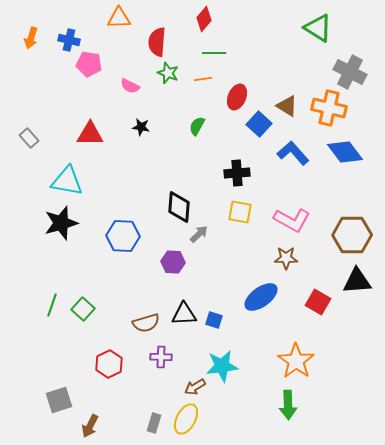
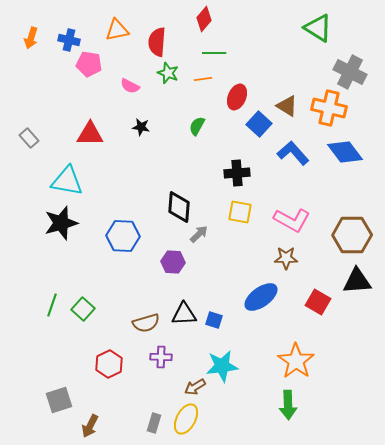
orange triangle at (119, 18): moved 2 px left, 12 px down; rotated 10 degrees counterclockwise
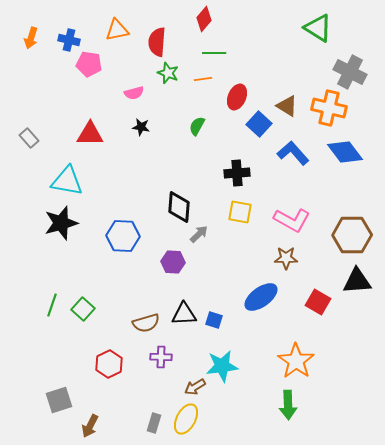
pink semicircle at (130, 86): moved 4 px right, 7 px down; rotated 42 degrees counterclockwise
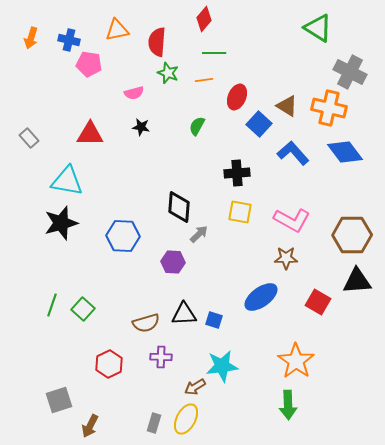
orange line at (203, 79): moved 1 px right, 1 px down
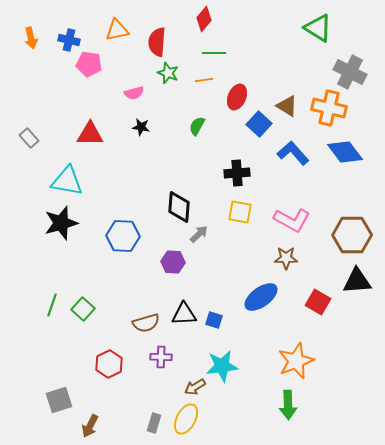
orange arrow at (31, 38): rotated 30 degrees counterclockwise
orange star at (296, 361): rotated 15 degrees clockwise
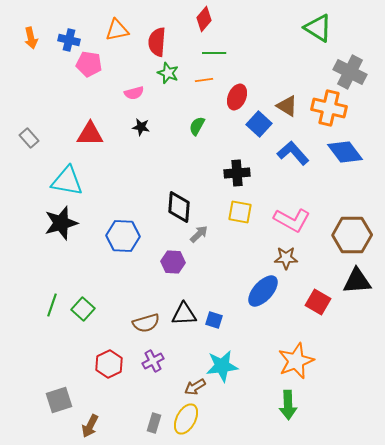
blue ellipse at (261, 297): moved 2 px right, 6 px up; rotated 12 degrees counterclockwise
purple cross at (161, 357): moved 8 px left, 4 px down; rotated 30 degrees counterclockwise
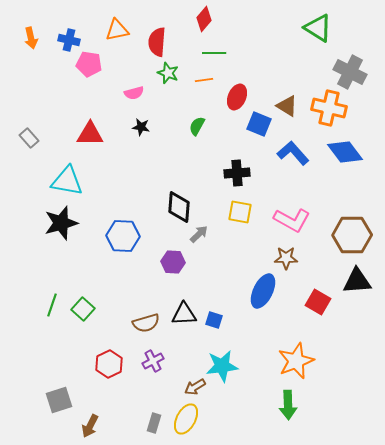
blue square at (259, 124): rotated 20 degrees counterclockwise
blue ellipse at (263, 291): rotated 16 degrees counterclockwise
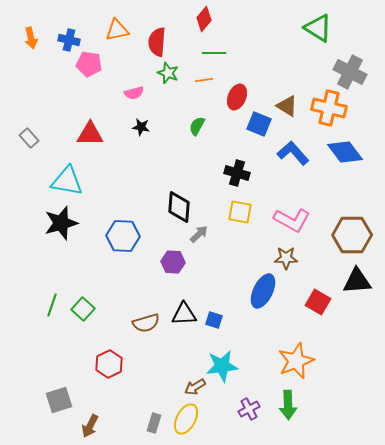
black cross at (237, 173): rotated 20 degrees clockwise
purple cross at (153, 361): moved 96 px right, 48 px down
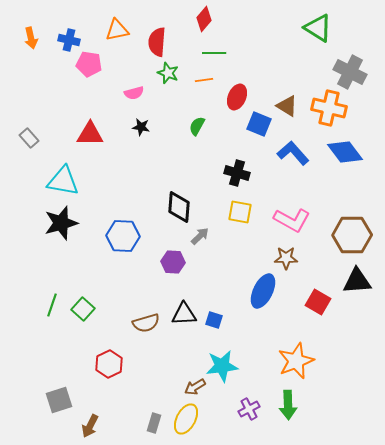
cyan triangle at (67, 181): moved 4 px left
gray arrow at (199, 234): moved 1 px right, 2 px down
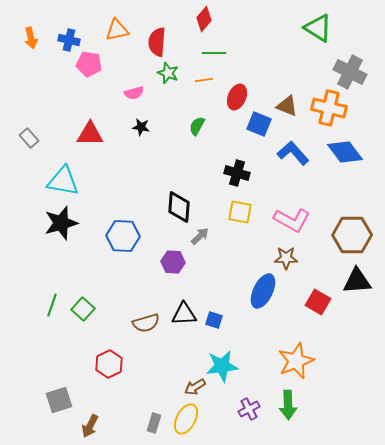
brown triangle at (287, 106): rotated 10 degrees counterclockwise
